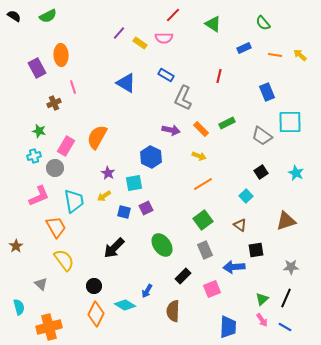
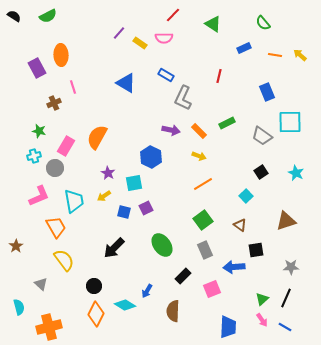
orange rectangle at (201, 129): moved 2 px left, 2 px down
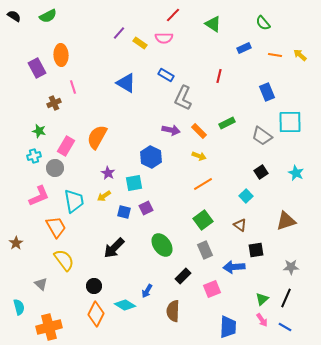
brown star at (16, 246): moved 3 px up
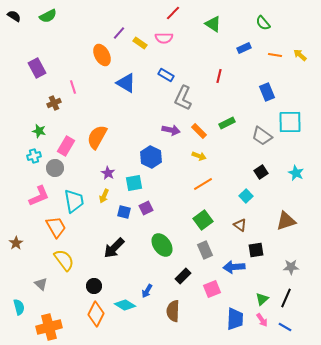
red line at (173, 15): moved 2 px up
orange ellipse at (61, 55): moved 41 px right; rotated 25 degrees counterclockwise
yellow arrow at (104, 196): rotated 32 degrees counterclockwise
blue trapezoid at (228, 327): moved 7 px right, 8 px up
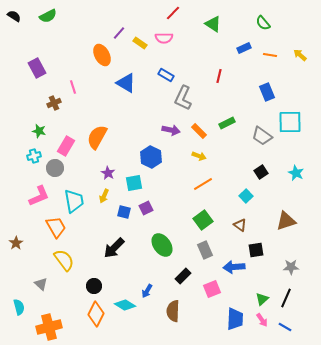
orange line at (275, 55): moved 5 px left
